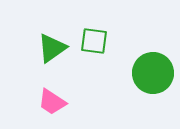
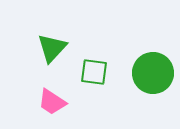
green square: moved 31 px down
green triangle: rotated 12 degrees counterclockwise
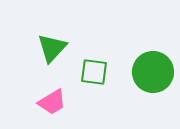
green circle: moved 1 px up
pink trapezoid: rotated 64 degrees counterclockwise
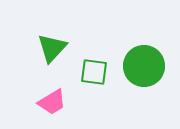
green circle: moved 9 px left, 6 px up
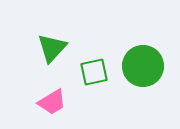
green circle: moved 1 px left
green square: rotated 20 degrees counterclockwise
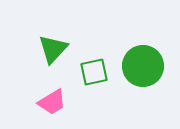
green triangle: moved 1 px right, 1 px down
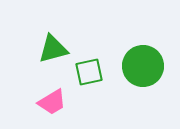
green triangle: rotated 32 degrees clockwise
green square: moved 5 px left
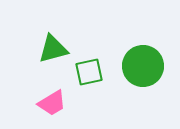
pink trapezoid: moved 1 px down
